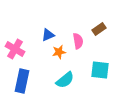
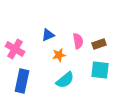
brown rectangle: moved 15 px down; rotated 16 degrees clockwise
orange star: moved 3 px down
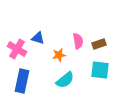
blue triangle: moved 10 px left, 3 px down; rotated 40 degrees clockwise
pink cross: moved 2 px right
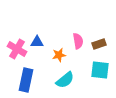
blue triangle: moved 1 px left, 4 px down; rotated 16 degrees counterclockwise
blue rectangle: moved 4 px right, 1 px up
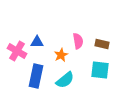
brown rectangle: moved 3 px right; rotated 32 degrees clockwise
pink cross: moved 2 px down
orange star: moved 2 px right; rotated 16 degrees counterclockwise
blue rectangle: moved 10 px right, 4 px up
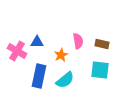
blue rectangle: moved 3 px right
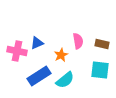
blue triangle: moved 1 px down; rotated 24 degrees counterclockwise
pink cross: rotated 18 degrees counterclockwise
blue rectangle: rotated 45 degrees clockwise
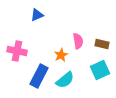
blue triangle: moved 28 px up
cyan square: rotated 30 degrees counterclockwise
blue rectangle: rotated 30 degrees counterclockwise
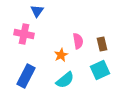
blue triangle: moved 4 px up; rotated 32 degrees counterclockwise
brown rectangle: rotated 64 degrees clockwise
pink cross: moved 7 px right, 17 px up
blue rectangle: moved 13 px left
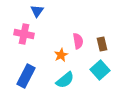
cyan square: rotated 18 degrees counterclockwise
